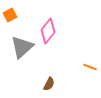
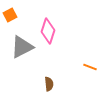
pink diamond: rotated 20 degrees counterclockwise
gray triangle: rotated 15 degrees clockwise
brown semicircle: rotated 32 degrees counterclockwise
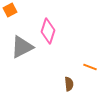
orange square: moved 5 px up
brown semicircle: moved 20 px right
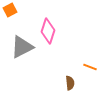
brown semicircle: moved 1 px right, 1 px up
